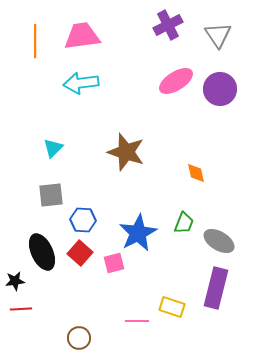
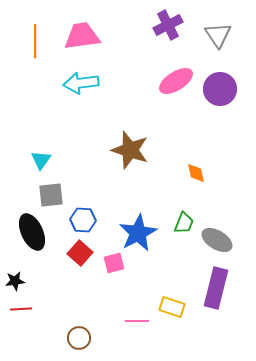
cyan triangle: moved 12 px left, 12 px down; rotated 10 degrees counterclockwise
brown star: moved 4 px right, 2 px up
gray ellipse: moved 2 px left, 1 px up
black ellipse: moved 10 px left, 20 px up
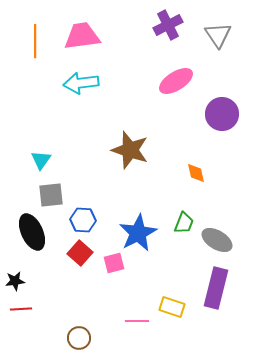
purple circle: moved 2 px right, 25 px down
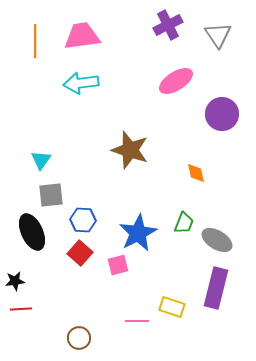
pink square: moved 4 px right, 2 px down
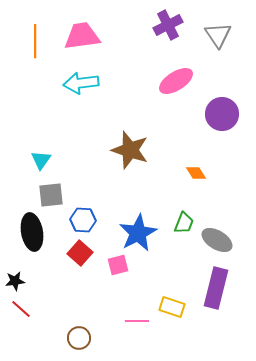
orange diamond: rotated 20 degrees counterclockwise
black ellipse: rotated 15 degrees clockwise
red line: rotated 45 degrees clockwise
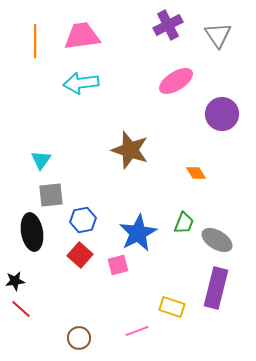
blue hexagon: rotated 15 degrees counterclockwise
red square: moved 2 px down
pink line: moved 10 px down; rotated 20 degrees counterclockwise
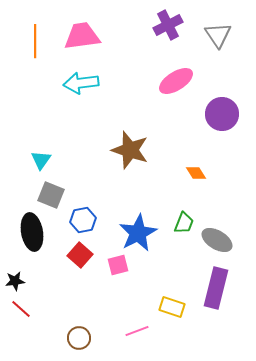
gray square: rotated 28 degrees clockwise
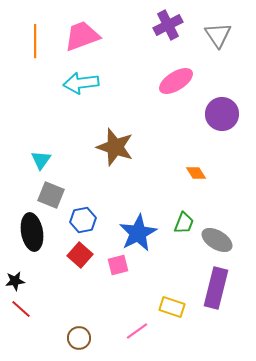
pink trapezoid: rotated 12 degrees counterclockwise
brown star: moved 15 px left, 3 px up
pink line: rotated 15 degrees counterclockwise
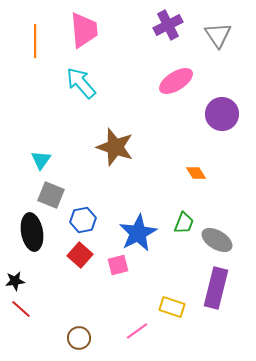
pink trapezoid: moved 2 px right, 6 px up; rotated 105 degrees clockwise
cyan arrow: rotated 56 degrees clockwise
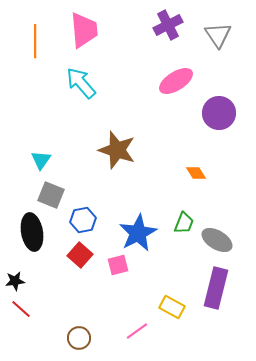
purple circle: moved 3 px left, 1 px up
brown star: moved 2 px right, 3 px down
yellow rectangle: rotated 10 degrees clockwise
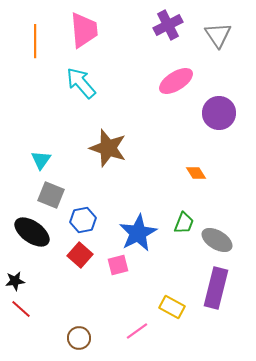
brown star: moved 9 px left, 2 px up
black ellipse: rotated 45 degrees counterclockwise
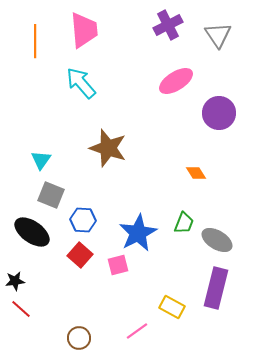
blue hexagon: rotated 15 degrees clockwise
